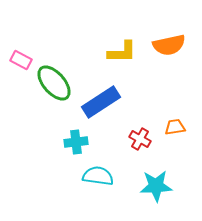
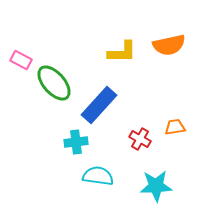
blue rectangle: moved 2 px left, 3 px down; rotated 15 degrees counterclockwise
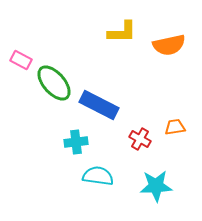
yellow L-shape: moved 20 px up
blue rectangle: rotated 75 degrees clockwise
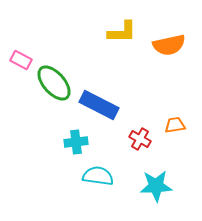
orange trapezoid: moved 2 px up
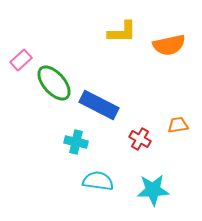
pink rectangle: rotated 70 degrees counterclockwise
orange trapezoid: moved 3 px right
cyan cross: rotated 20 degrees clockwise
cyan semicircle: moved 5 px down
cyan star: moved 3 px left, 4 px down
